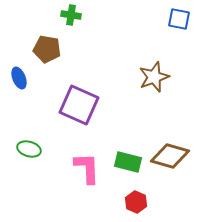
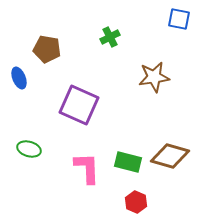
green cross: moved 39 px right, 22 px down; rotated 36 degrees counterclockwise
brown star: rotated 12 degrees clockwise
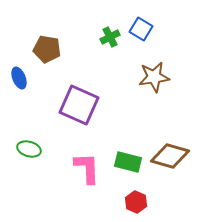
blue square: moved 38 px left, 10 px down; rotated 20 degrees clockwise
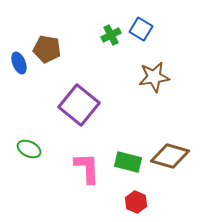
green cross: moved 1 px right, 2 px up
blue ellipse: moved 15 px up
purple square: rotated 15 degrees clockwise
green ellipse: rotated 10 degrees clockwise
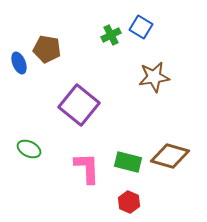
blue square: moved 2 px up
red hexagon: moved 7 px left
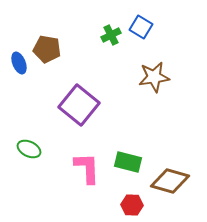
brown diamond: moved 25 px down
red hexagon: moved 3 px right, 3 px down; rotated 20 degrees counterclockwise
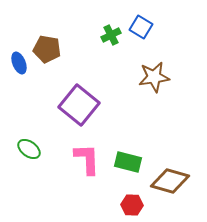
green ellipse: rotated 10 degrees clockwise
pink L-shape: moved 9 px up
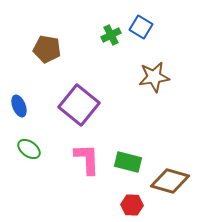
blue ellipse: moved 43 px down
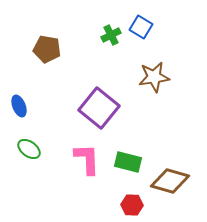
purple square: moved 20 px right, 3 px down
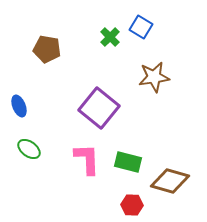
green cross: moved 1 px left, 2 px down; rotated 18 degrees counterclockwise
